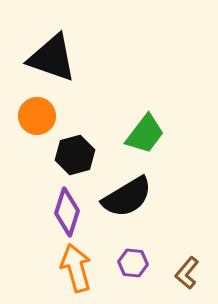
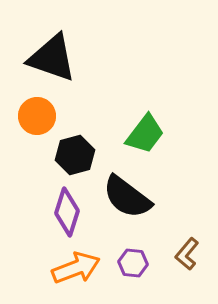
black semicircle: rotated 68 degrees clockwise
orange arrow: rotated 84 degrees clockwise
brown L-shape: moved 19 px up
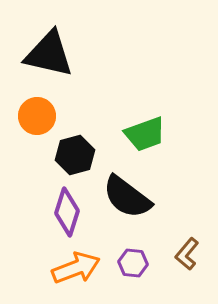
black triangle: moved 3 px left, 4 px up; rotated 6 degrees counterclockwise
green trapezoid: rotated 33 degrees clockwise
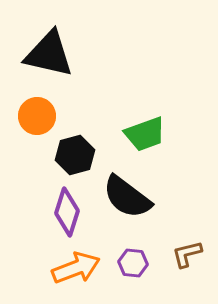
brown L-shape: rotated 36 degrees clockwise
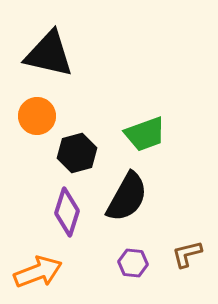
black hexagon: moved 2 px right, 2 px up
black semicircle: rotated 98 degrees counterclockwise
orange arrow: moved 38 px left, 4 px down
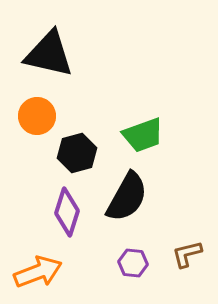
green trapezoid: moved 2 px left, 1 px down
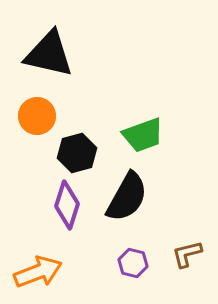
purple diamond: moved 7 px up
purple hexagon: rotated 8 degrees clockwise
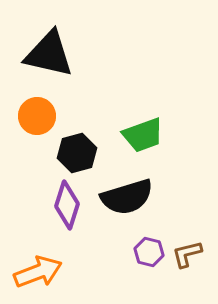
black semicircle: rotated 44 degrees clockwise
purple hexagon: moved 16 px right, 11 px up
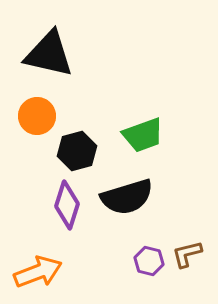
black hexagon: moved 2 px up
purple hexagon: moved 9 px down
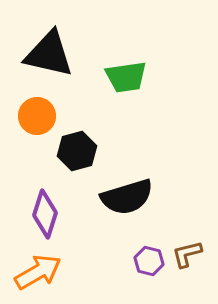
green trapezoid: moved 17 px left, 58 px up; rotated 12 degrees clockwise
purple diamond: moved 22 px left, 9 px down
orange arrow: rotated 9 degrees counterclockwise
